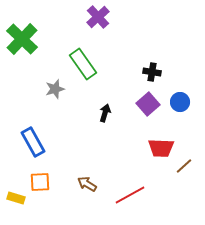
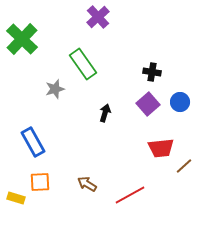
red trapezoid: rotated 8 degrees counterclockwise
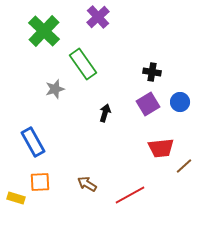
green cross: moved 22 px right, 8 px up
purple square: rotated 10 degrees clockwise
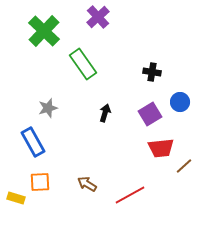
gray star: moved 7 px left, 19 px down
purple square: moved 2 px right, 10 px down
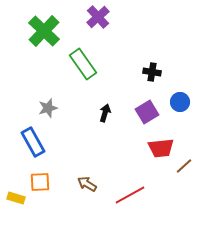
purple square: moved 3 px left, 2 px up
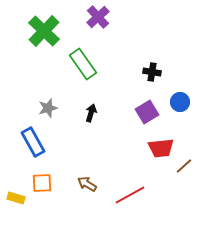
black arrow: moved 14 px left
orange square: moved 2 px right, 1 px down
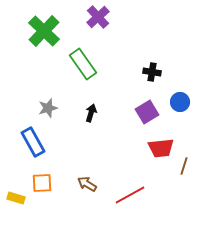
brown line: rotated 30 degrees counterclockwise
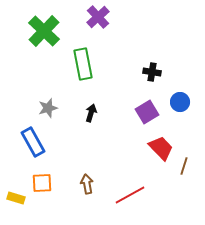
green rectangle: rotated 24 degrees clockwise
red trapezoid: rotated 128 degrees counterclockwise
brown arrow: rotated 48 degrees clockwise
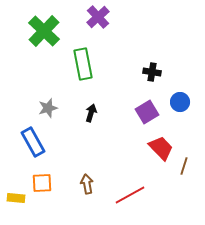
yellow rectangle: rotated 12 degrees counterclockwise
